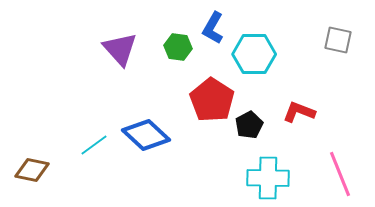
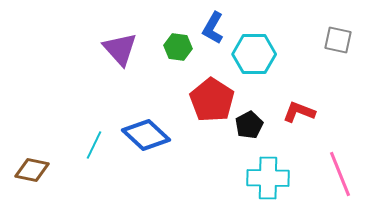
cyan line: rotated 28 degrees counterclockwise
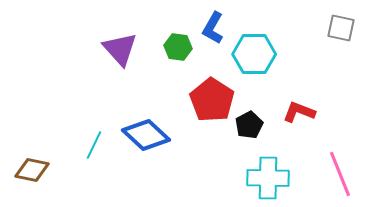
gray square: moved 3 px right, 12 px up
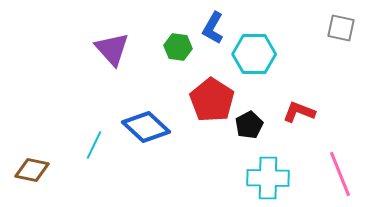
purple triangle: moved 8 px left
blue diamond: moved 8 px up
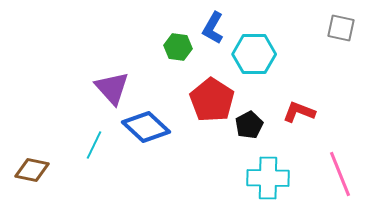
purple triangle: moved 39 px down
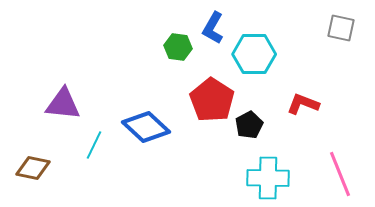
purple triangle: moved 49 px left, 16 px down; rotated 42 degrees counterclockwise
red L-shape: moved 4 px right, 8 px up
brown diamond: moved 1 px right, 2 px up
